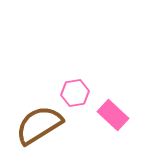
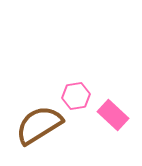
pink hexagon: moved 1 px right, 3 px down
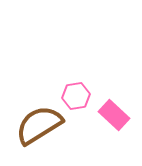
pink rectangle: moved 1 px right
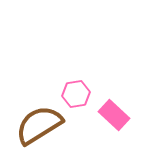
pink hexagon: moved 2 px up
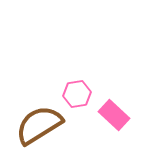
pink hexagon: moved 1 px right
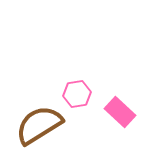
pink rectangle: moved 6 px right, 3 px up
